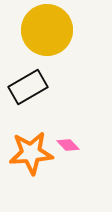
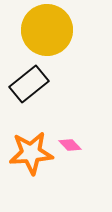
black rectangle: moved 1 px right, 3 px up; rotated 9 degrees counterclockwise
pink diamond: moved 2 px right
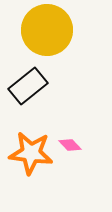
black rectangle: moved 1 px left, 2 px down
orange star: rotated 12 degrees clockwise
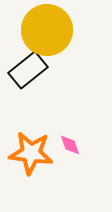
black rectangle: moved 16 px up
pink diamond: rotated 25 degrees clockwise
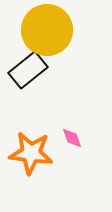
pink diamond: moved 2 px right, 7 px up
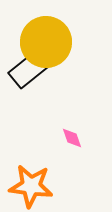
yellow circle: moved 1 px left, 12 px down
orange star: moved 33 px down
